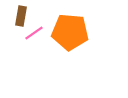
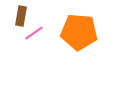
orange pentagon: moved 9 px right
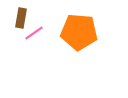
brown rectangle: moved 2 px down
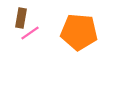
pink line: moved 4 px left
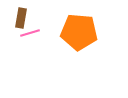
pink line: rotated 18 degrees clockwise
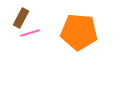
brown rectangle: rotated 18 degrees clockwise
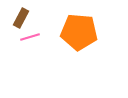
pink line: moved 4 px down
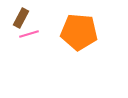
pink line: moved 1 px left, 3 px up
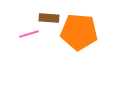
brown rectangle: moved 28 px right; rotated 66 degrees clockwise
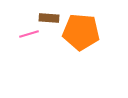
orange pentagon: moved 2 px right
